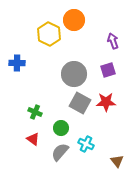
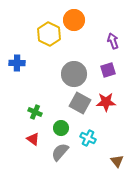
cyan cross: moved 2 px right, 6 px up
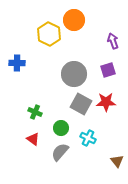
gray square: moved 1 px right, 1 px down
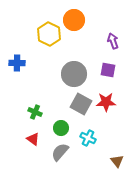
purple square: rotated 28 degrees clockwise
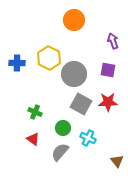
yellow hexagon: moved 24 px down
red star: moved 2 px right
green circle: moved 2 px right
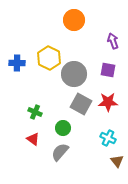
cyan cross: moved 20 px right
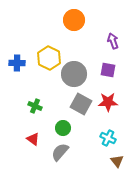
green cross: moved 6 px up
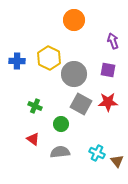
blue cross: moved 2 px up
green circle: moved 2 px left, 4 px up
cyan cross: moved 11 px left, 15 px down
gray semicircle: rotated 42 degrees clockwise
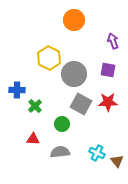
blue cross: moved 29 px down
green cross: rotated 24 degrees clockwise
green circle: moved 1 px right
red triangle: rotated 32 degrees counterclockwise
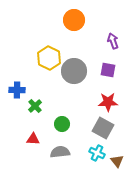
gray circle: moved 3 px up
gray square: moved 22 px right, 24 px down
